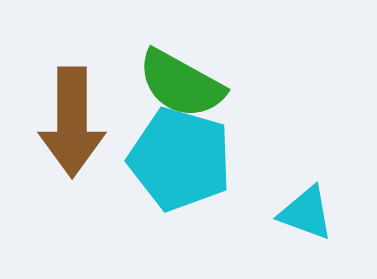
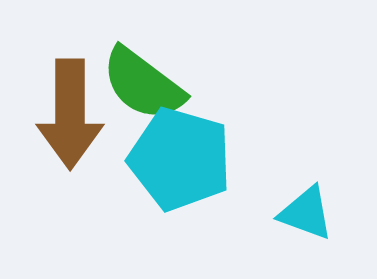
green semicircle: moved 38 px left; rotated 8 degrees clockwise
brown arrow: moved 2 px left, 8 px up
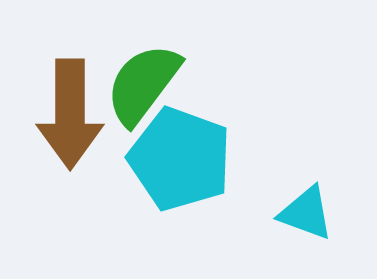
green semicircle: rotated 90 degrees clockwise
cyan pentagon: rotated 4 degrees clockwise
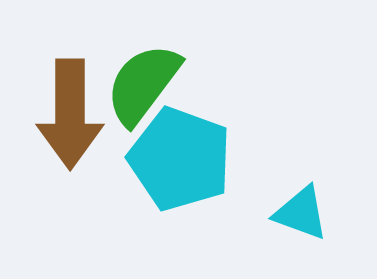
cyan triangle: moved 5 px left
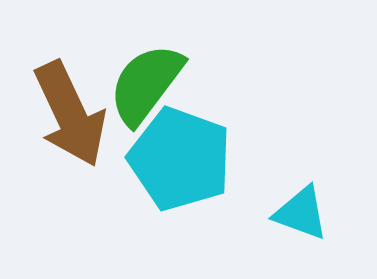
green semicircle: moved 3 px right
brown arrow: rotated 25 degrees counterclockwise
